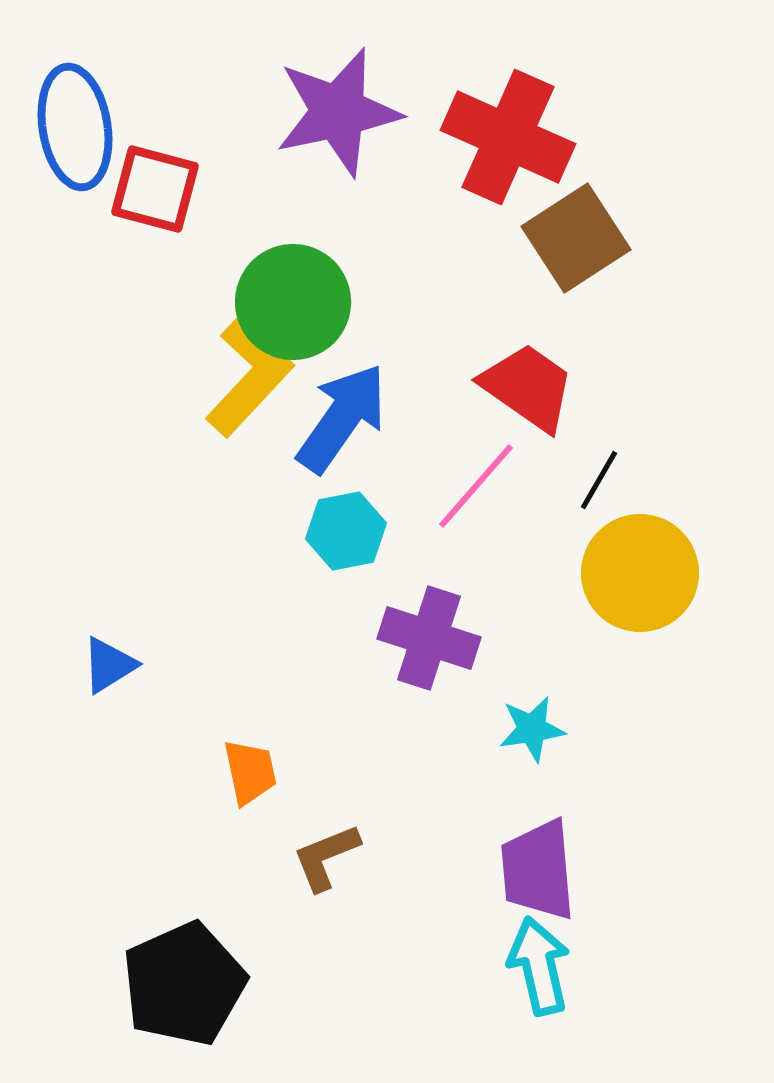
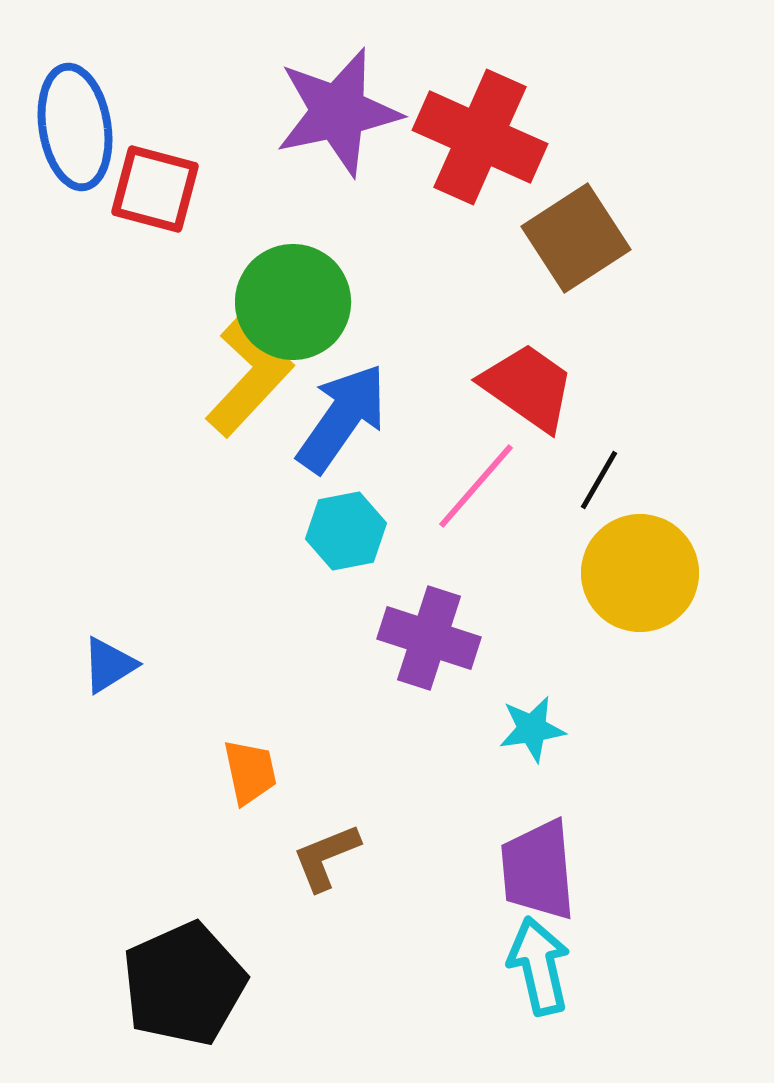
red cross: moved 28 px left
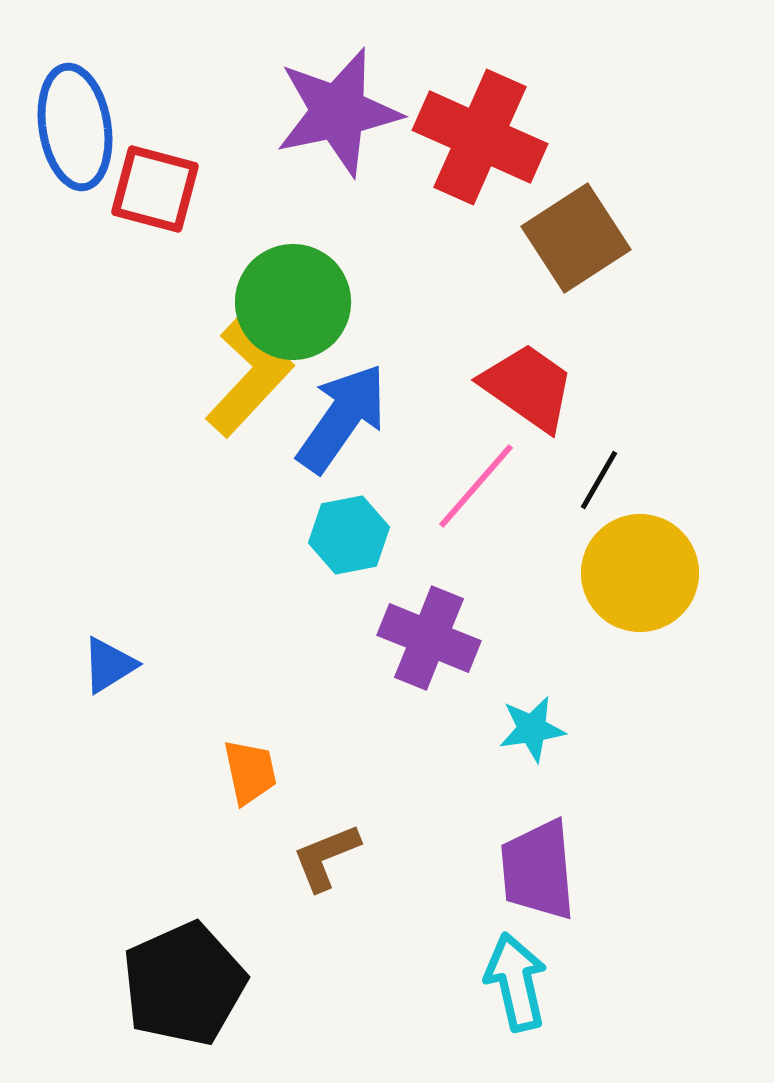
cyan hexagon: moved 3 px right, 4 px down
purple cross: rotated 4 degrees clockwise
cyan arrow: moved 23 px left, 16 px down
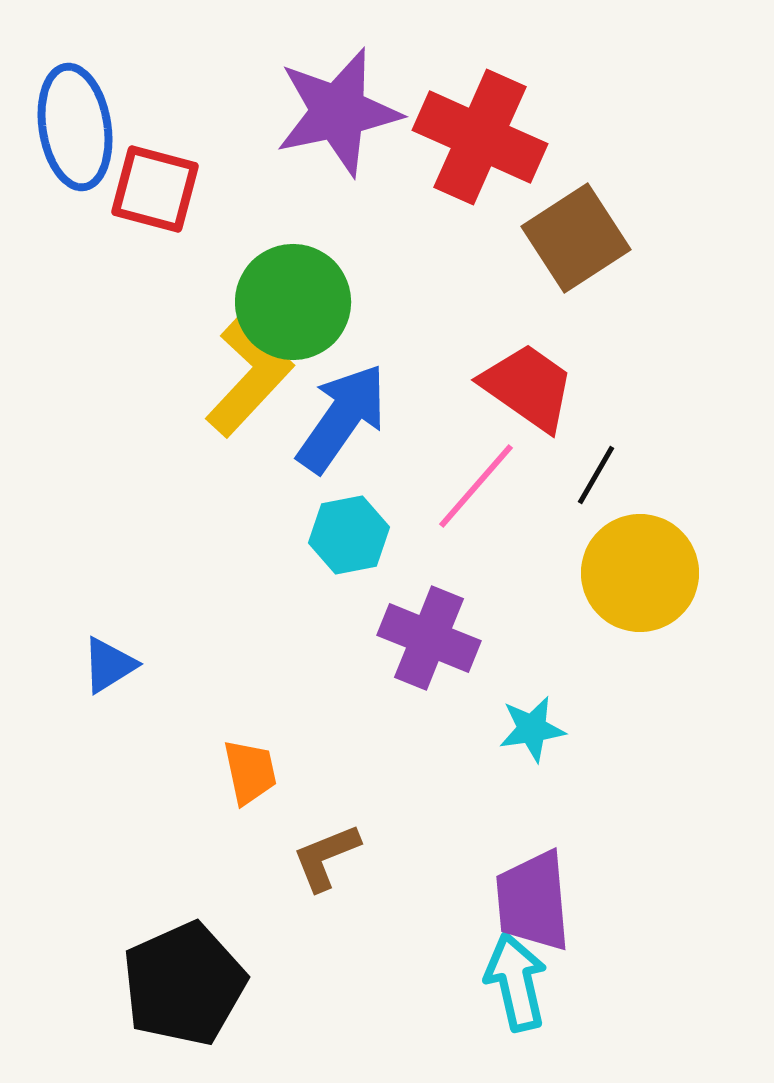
black line: moved 3 px left, 5 px up
purple trapezoid: moved 5 px left, 31 px down
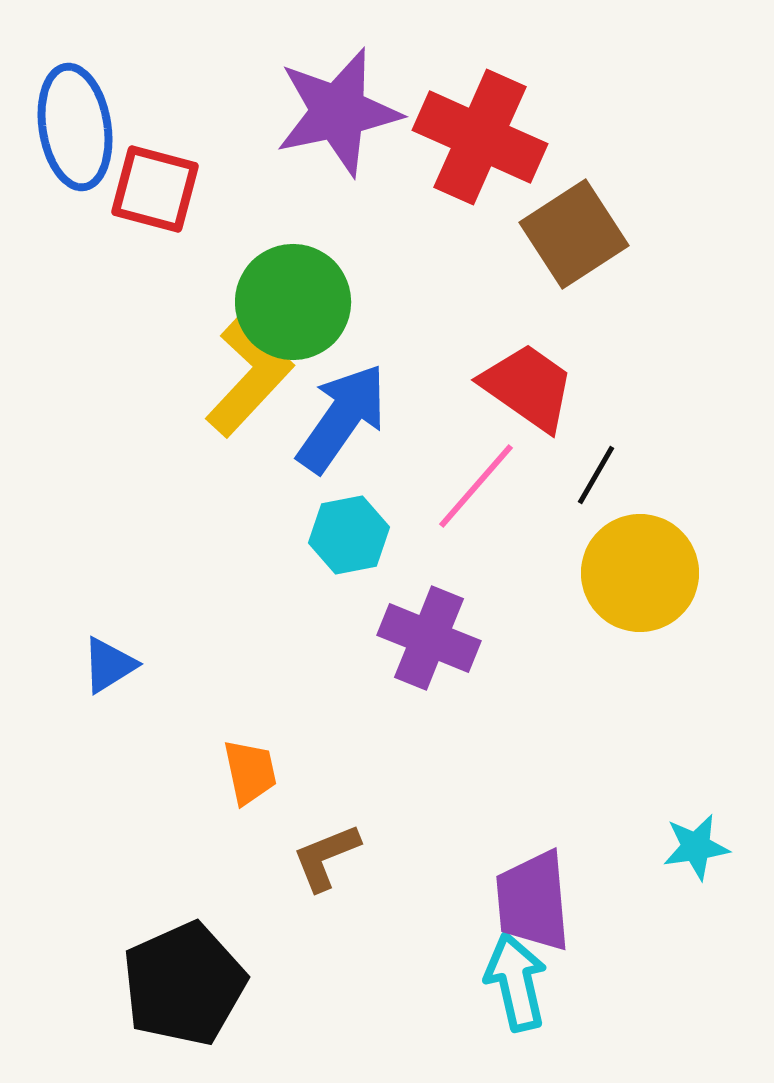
brown square: moved 2 px left, 4 px up
cyan star: moved 164 px right, 118 px down
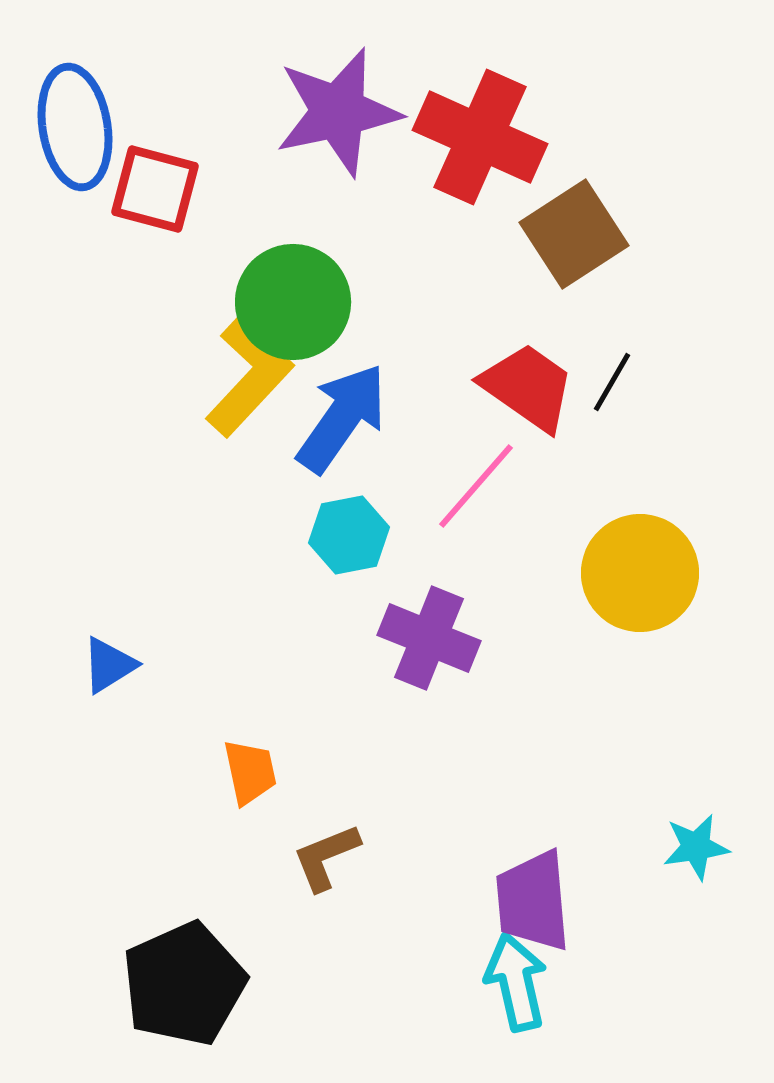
black line: moved 16 px right, 93 px up
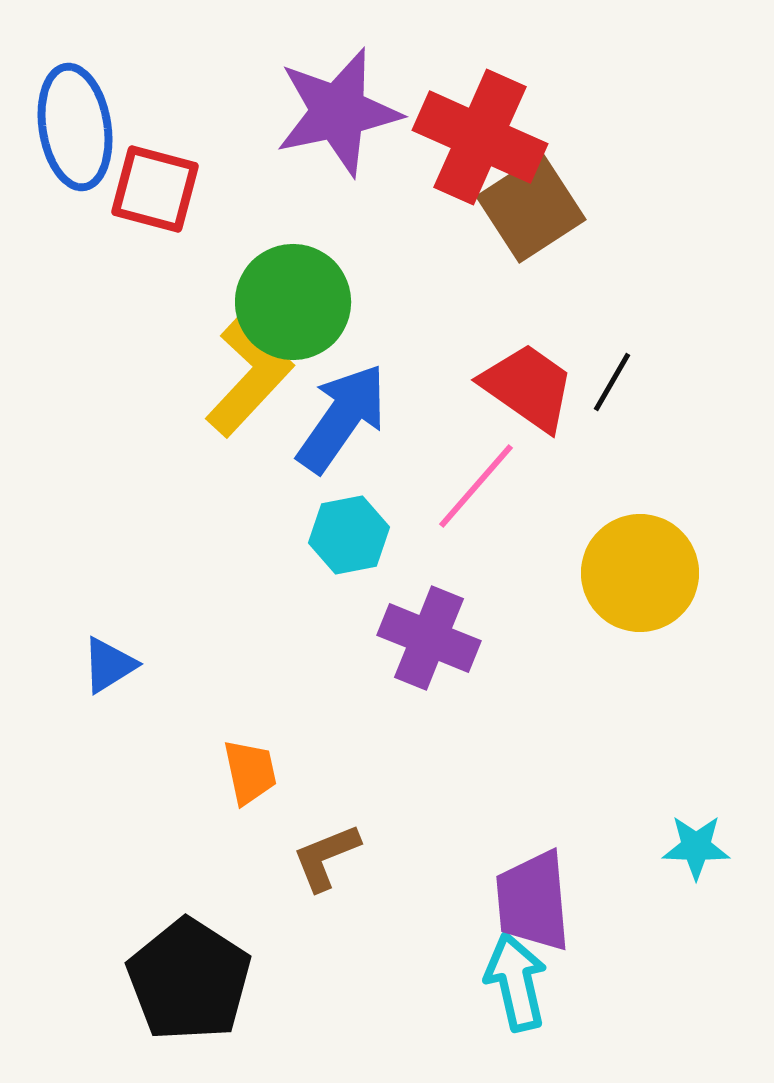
brown square: moved 43 px left, 26 px up
cyan star: rotated 10 degrees clockwise
black pentagon: moved 5 px right, 4 px up; rotated 15 degrees counterclockwise
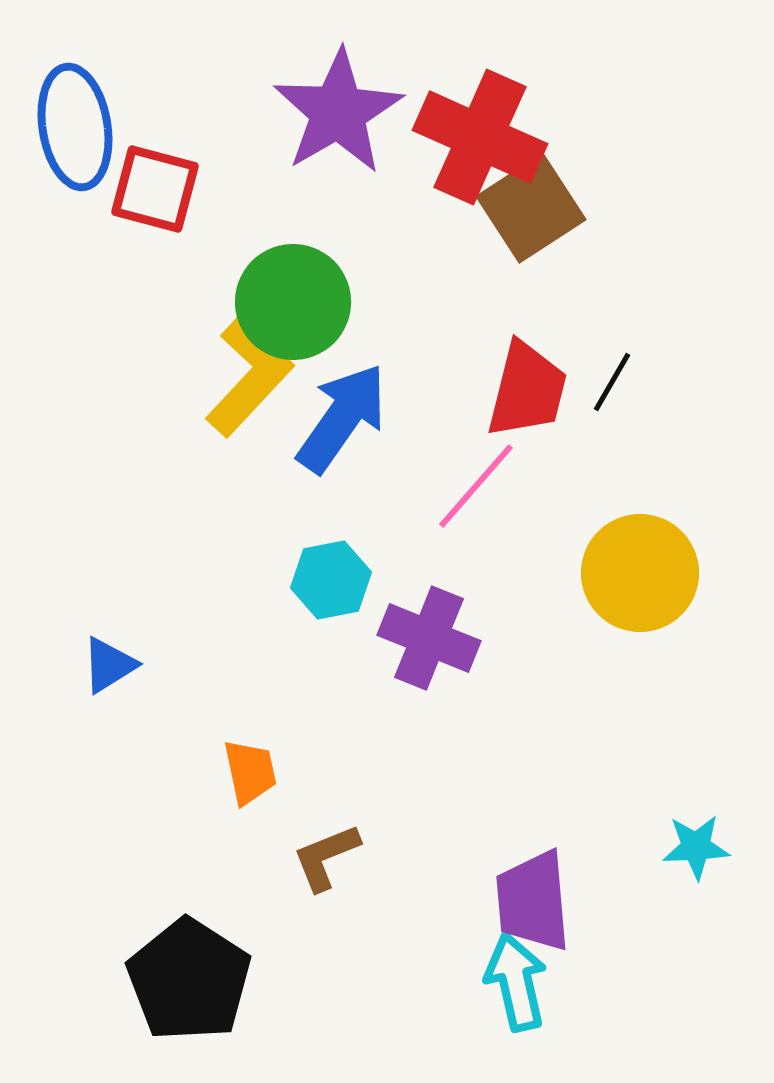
purple star: rotated 18 degrees counterclockwise
red trapezoid: moved 1 px left, 3 px down; rotated 69 degrees clockwise
cyan hexagon: moved 18 px left, 45 px down
cyan star: rotated 4 degrees counterclockwise
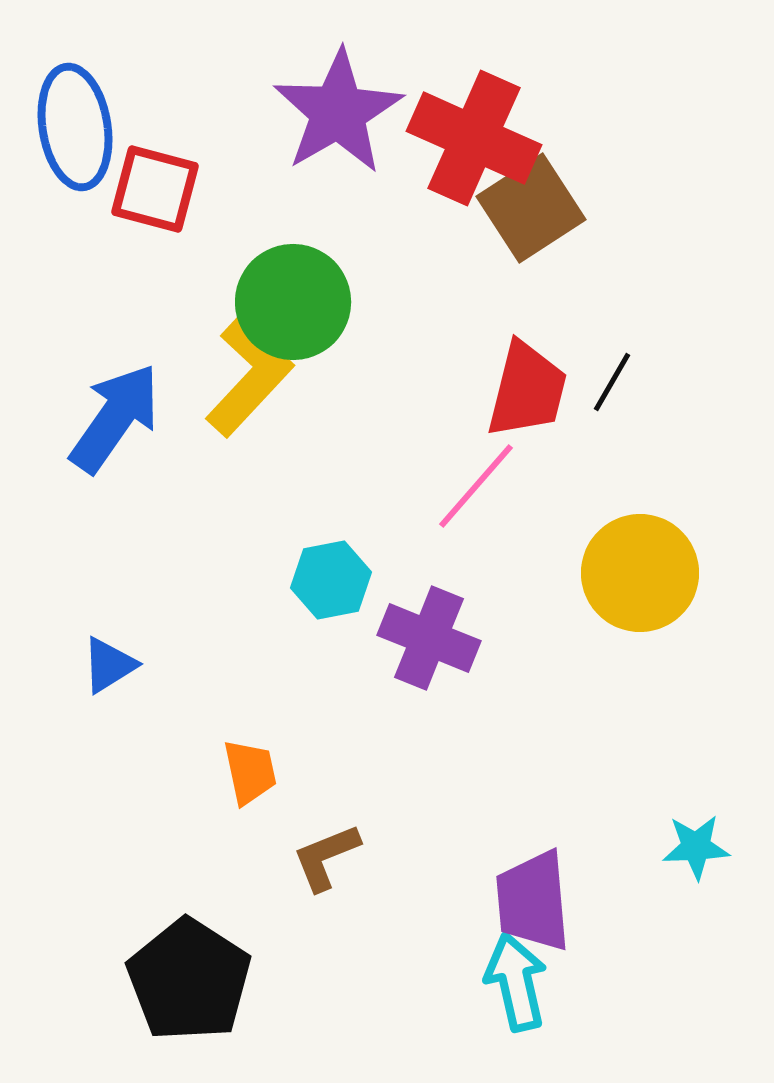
red cross: moved 6 px left, 1 px down
blue arrow: moved 227 px left
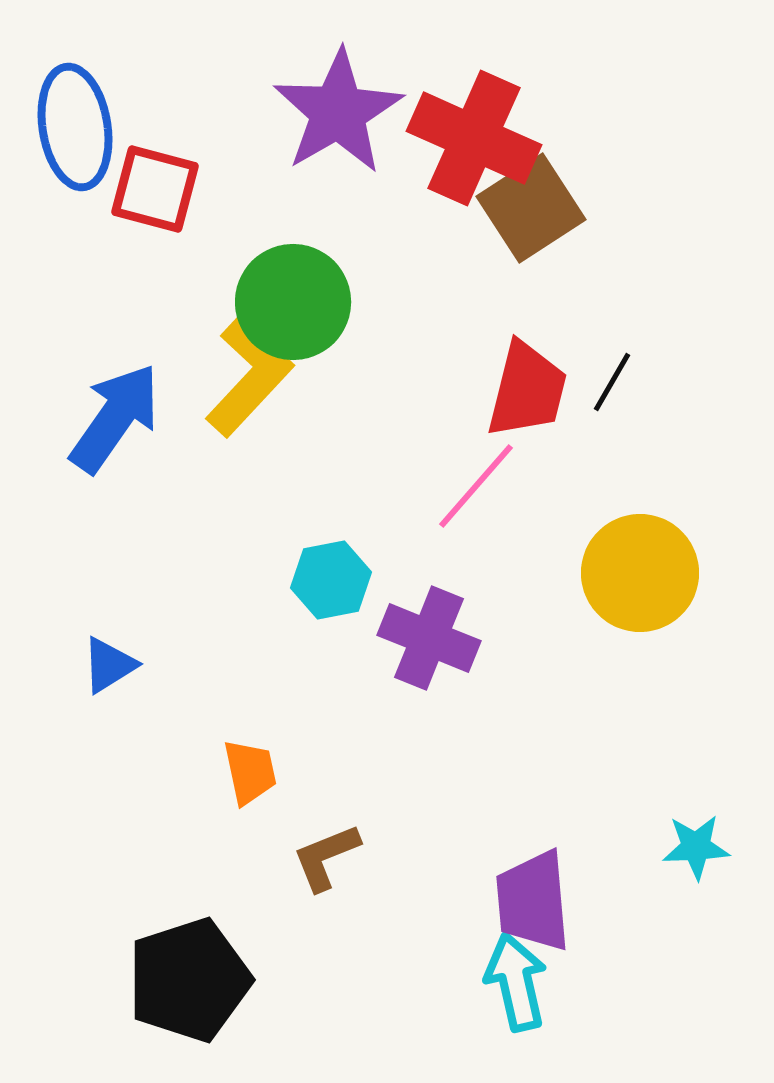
black pentagon: rotated 21 degrees clockwise
